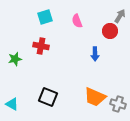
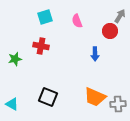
gray cross: rotated 21 degrees counterclockwise
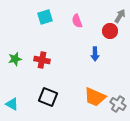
red cross: moved 1 px right, 14 px down
gray cross: rotated 35 degrees clockwise
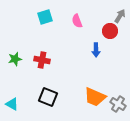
blue arrow: moved 1 px right, 4 px up
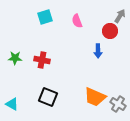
blue arrow: moved 2 px right, 1 px down
green star: moved 1 px up; rotated 16 degrees clockwise
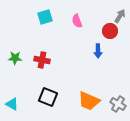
orange trapezoid: moved 6 px left, 4 px down
